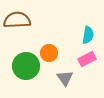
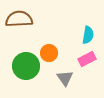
brown semicircle: moved 2 px right, 1 px up
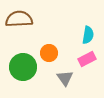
green circle: moved 3 px left, 1 px down
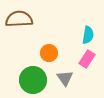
pink rectangle: rotated 30 degrees counterclockwise
green circle: moved 10 px right, 13 px down
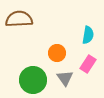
orange circle: moved 8 px right
pink rectangle: moved 1 px right, 5 px down
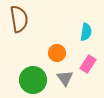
brown semicircle: rotated 84 degrees clockwise
cyan semicircle: moved 2 px left, 3 px up
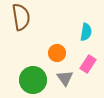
brown semicircle: moved 2 px right, 2 px up
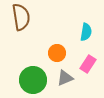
gray triangle: rotated 42 degrees clockwise
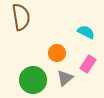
cyan semicircle: rotated 72 degrees counterclockwise
gray triangle: rotated 18 degrees counterclockwise
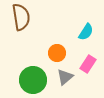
cyan semicircle: rotated 96 degrees clockwise
gray triangle: moved 1 px up
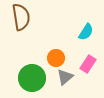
orange circle: moved 1 px left, 5 px down
green circle: moved 1 px left, 2 px up
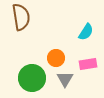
pink rectangle: rotated 48 degrees clockwise
gray triangle: moved 2 px down; rotated 18 degrees counterclockwise
